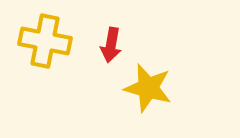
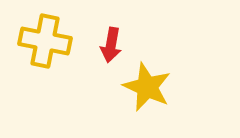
yellow star: moved 1 px left, 1 px up; rotated 9 degrees clockwise
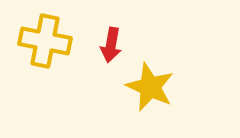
yellow star: moved 3 px right
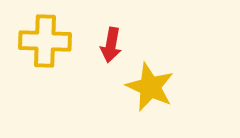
yellow cross: rotated 9 degrees counterclockwise
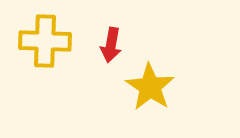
yellow star: rotated 9 degrees clockwise
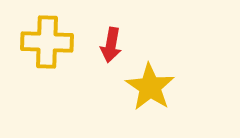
yellow cross: moved 2 px right, 1 px down
